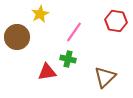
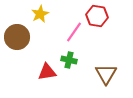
red hexagon: moved 19 px left, 5 px up
green cross: moved 1 px right, 1 px down
brown triangle: moved 1 px right, 3 px up; rotated 15 degrees counterclockwise
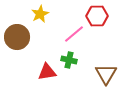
red hexagon: rotated 10 degrees counterclockwise
pink line: moved 2 px down; rotated 15 degrees clockwise
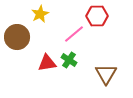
green cross: rotated 21 degrees clockwise
red triangle: moved 9 px up
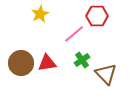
brown circle: moved 4 px right, 26 px down
green cross: moved 13 px right; rotated 21 degrees clockwise
brown triangle: rotated 15 degrees counterclockwise
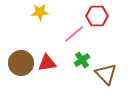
yellow star: moved 2 px up; rotated 24 degrees clockwise
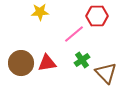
brown triangle: moved 1 px up
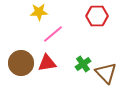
yellow star: moved 1 px left
pink line: moved 21 px left
green cross: moved 1 px right, 4 px down
